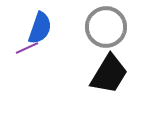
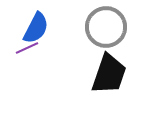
blue semicircle: moved 4 px left; rotated 8 degrees clockwise
black trapezoid: rotated 12 degrees counterclockwise
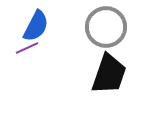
blue semicircle: moved 2 px up
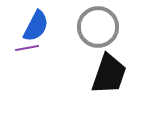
gray circle: moved 8 px left
purple line: rotated 15 degrees clockwise
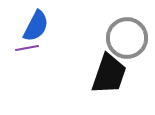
gray circle: moved 29 px right, 11 px down
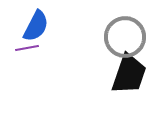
gray circle: moved 2 px left, 1 px up
black trapezoid: moved 20 px right
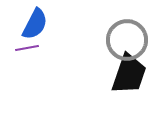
blue semicircle: moved 1 px left, 2 px up
gray circle: moved 2 px right, 3 px down
